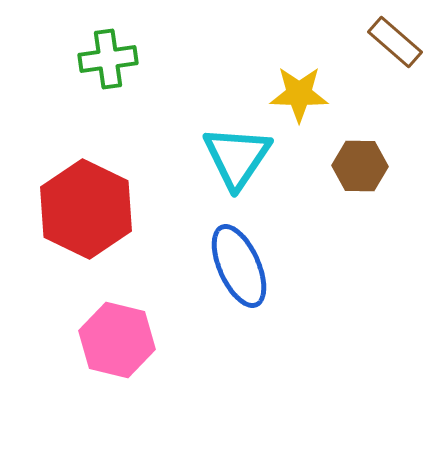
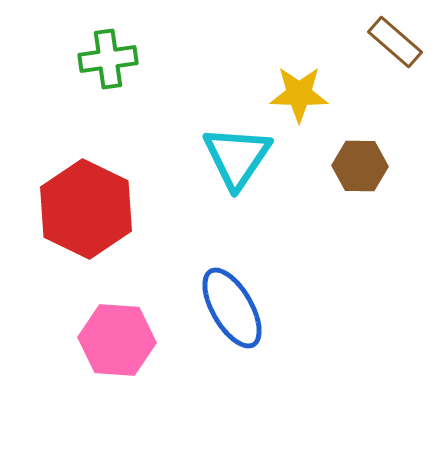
blue ellipse: moved 7 px left, 42 px down; rotated 6 degrees counterclockwise
pink hexagon: rotated 10 degrees counterclockwise
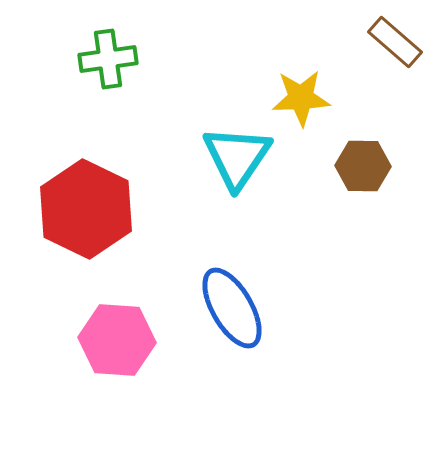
yellow star: moved 2 px right, 4 px down; rotated 4 degrees counterclockwise
brown hexagon: moved 3 px right
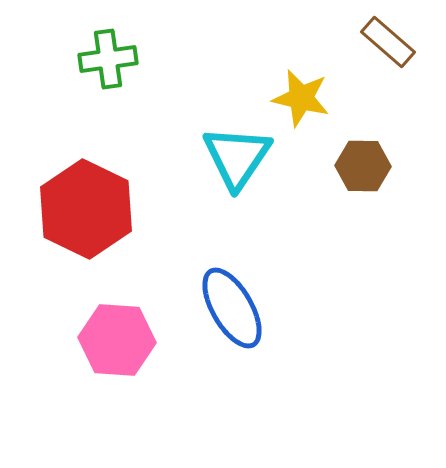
brown rectangle: moved 7 px left
yellow star: rotated 16 degrees clockwise
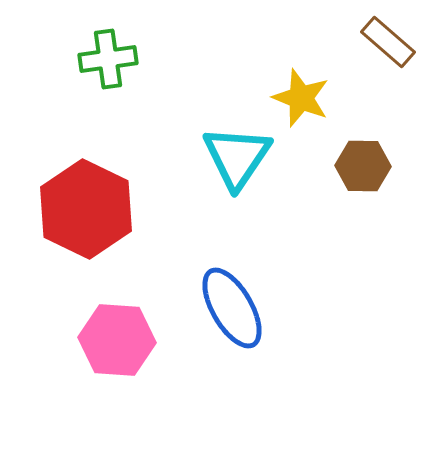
yellow star: rotated 8 degrees clockwise
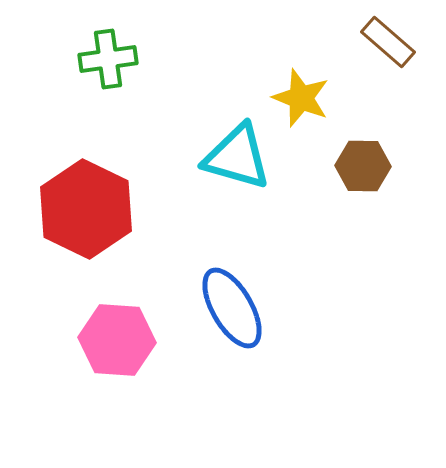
cyan triangle: rotated 48 degrees counterclockwise
